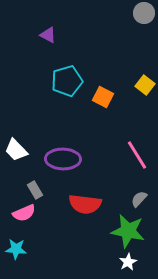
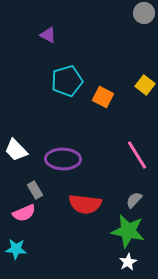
gray semicircle: moved 5 px left, 1 px down
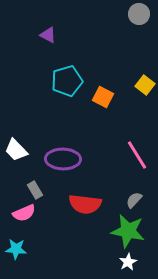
gray circle: moved 5 px left, 1 px down
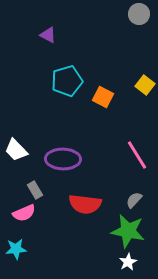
cyan star: rotated 10 degrees counterclockwise
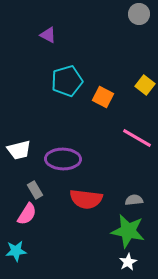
white trapezoid: moved 3 px right; rotated 60 degrees counterclockwise
pink line: moved 17 px up; rotated 28 degrees counterclockwise
gray semicircle: rotated 42 degrees clockwise
red semicircle: moved 1 px right, 5 px up
pink semicircle: moved 3 px right, 1 px down; rotated 35 degrees counterclockwise
cyan star: moved 2 px down
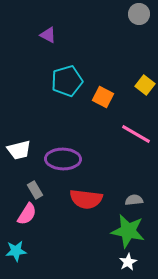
pink line: moved 1 px left, 4 px up
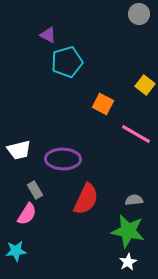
cyan pentagon: moved 19 px up
orange square: moved 7 px down
red semicircle: rotated 72 degrees counterclockwise
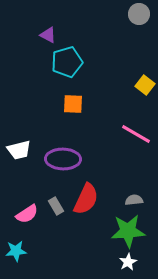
orange square: moved 30 px left; rotated 25 degrees counterclockwise
gray rectangle: moved 21 px right, 16 px down
pink semicircle: rotated 25 degrees clockwise
green star: rotated 16 degrees counterclockwise
